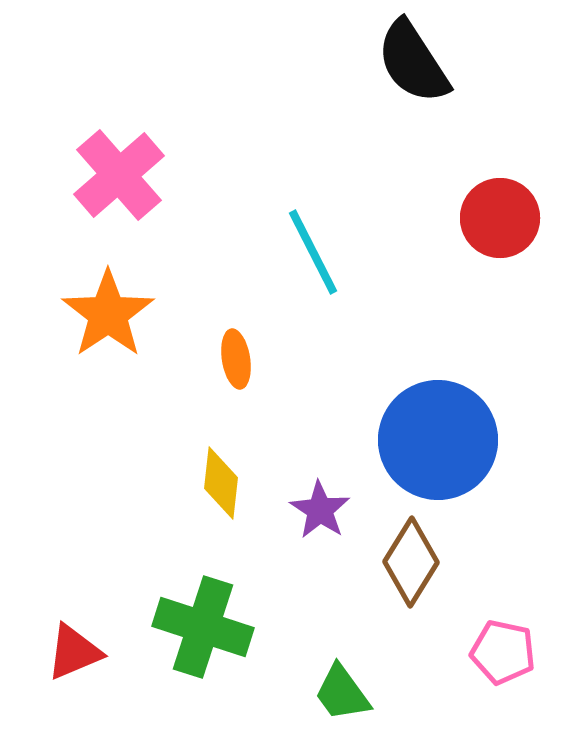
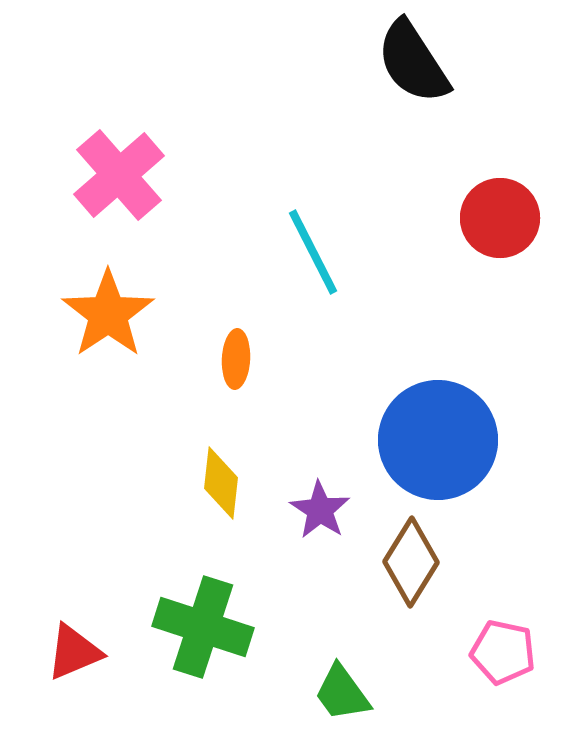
orange ellipse: rotated 12 degrees clockwise
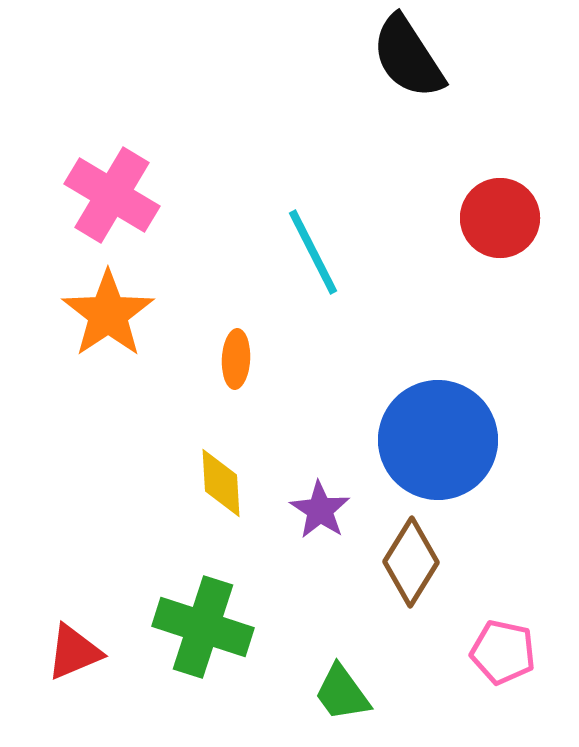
black semicircle: moved 5 px left, 5 px up
pink cross: moved 7 px left, 20 px down; rotated 18 degrees counterclockwise
yellow diamond: rotated 10 degrees counterclockwise
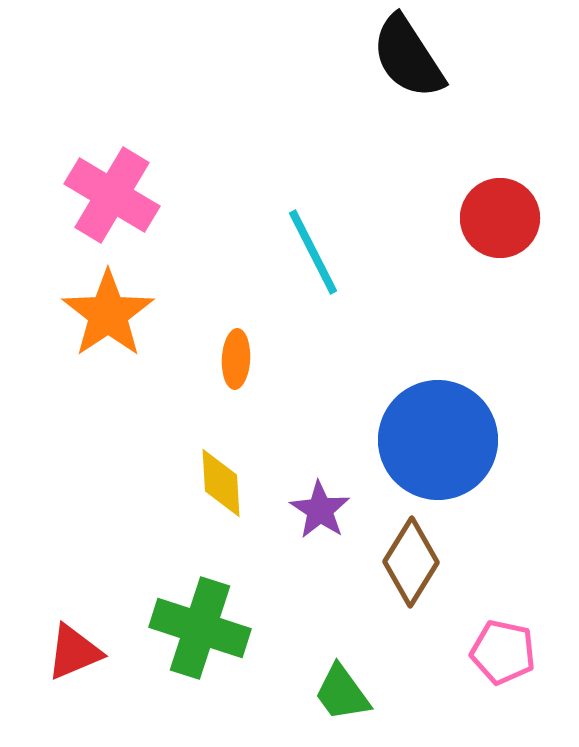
green cross: moved 3 px left, 1 px down
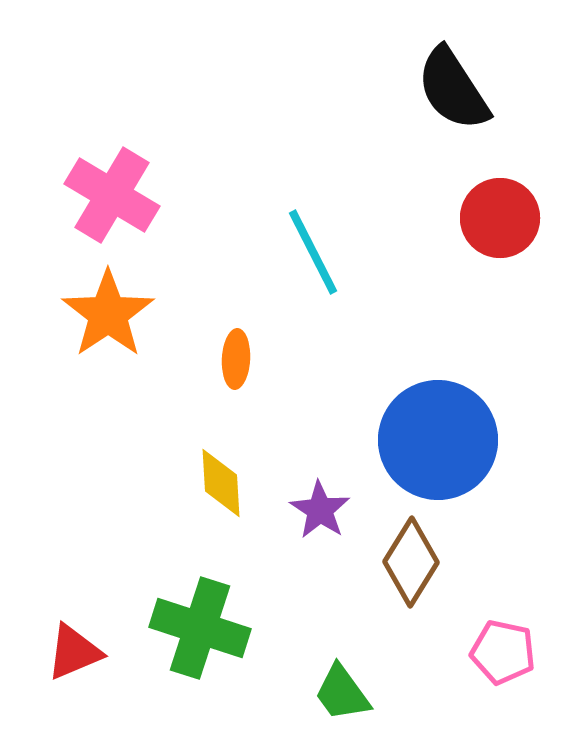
black semicircle: moved 45 px right, 32 px down
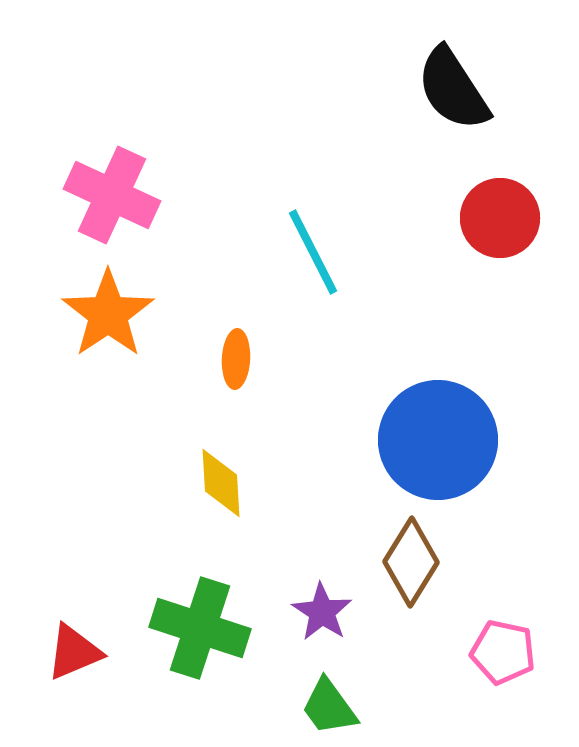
pink cross: rotated 6 degrees counterclockwise
purple star: moved 2 px right, 102 px down
green trapezoid: moved 13 px left, 14 px down
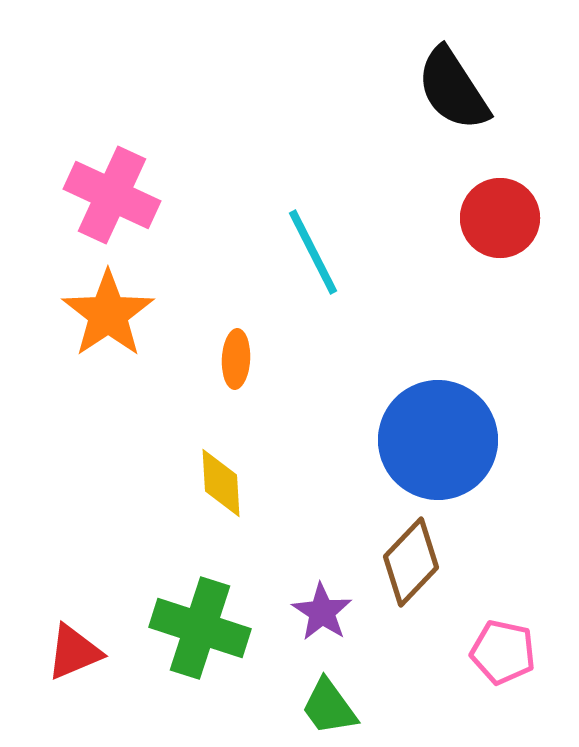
brown diamond: rotated 12 degrees clockwise
